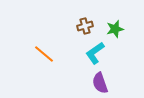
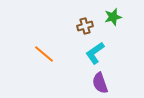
green star: moved 2 px left, 12 px up
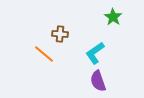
green star: rotated 24 degrees counterclockwise
brown cross: moved 25 px left, 8 px down; rotated 21 degrees clockwise
purple semicircle: moved 2 px left, 2 px up
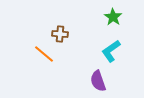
cyan L-shape: moved 16 px right, 2 px up
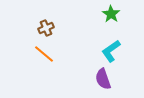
green star: moved 2 px left, 3 px up
brown cross: moved 14 px left, 6 px up; rotated 28 degrees counterclockwise
purple semicircle: moved 5 px right, 2 px up
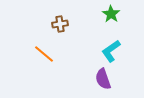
brown cross: moved 14 px right, 4 px up; rotated 14 degrees clockwise
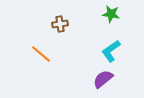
green star: rotated 24 degrees counterclockwise
orange line: moved 3 px left
purple semicircle: rotated 70 degrees clockwise
